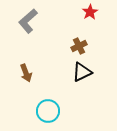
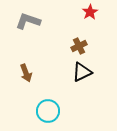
gray L-shape: rotated 60 degrees clockwise
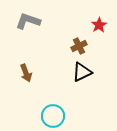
red star: moved 9 px right, 13 px down
cyan circle: moved 5 px right, 5 px down
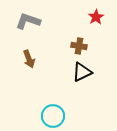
red star: moved 3 px left, 8 px up
brown cross: rotated 35 degrees clockwise
brown arrow: moved 3 px right, 14 px up
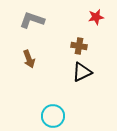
red star: rotated 21 degrees clockwise
gray L-shape: moved 4 px right, 1 px up
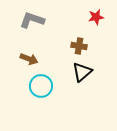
brown arrow: rotated 48 degrees counterclockwise
black triangle: rotated 15 degrees counterclockwise
cyan circle: moved 12 px left, 30 px up
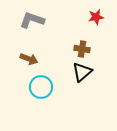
brown cross: moved 3 px right, 3 px down
cyan circle: moved 1 px down
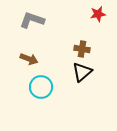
red star: moved 2 px right, 3 px up
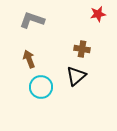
brown arrow: rotated 132 degrees counterclockwise
black triangle: moved 6 px left, 4 px down
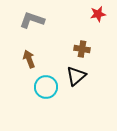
cyan circle: moved 5 px right
